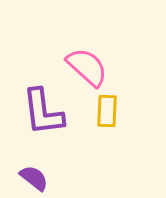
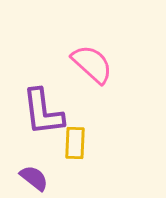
pink semicircle: moved 5 px right, 3 px up
yellow rectangle: moved 32 px left, 32 px down
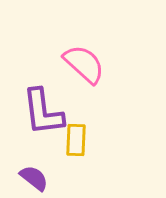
pink semicircle: moved 8 px left
yellow rectangle: moved 1 px right, 3 px up
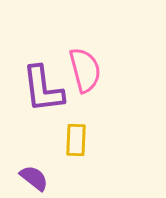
pink semicircle: moved 1 px right, 6 px down; rotated 33 degrees clockwise
purple L-shape: moved 23 px up
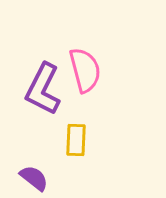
purple L-shape: rotated 34 degrees clockwise
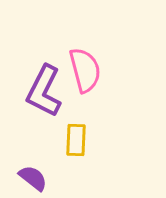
purple L-shape: moved 1 px right, 2 px down
purple semicircle: moved 1 px left
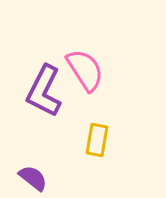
pink semicircle: rotated 18 degrees counterclockwise
yellow rectangle: moved 21 px right; rotated 8 degrees clockwise
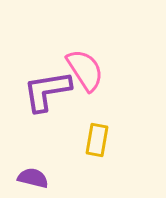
purple L-shape: moved 3 px right; rotated 54 degrees clockwise
purple semicircle: rotated 24 degrees counterclockwise
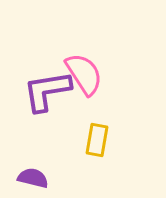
pink semicircle: moved 1 px left, 4 px down
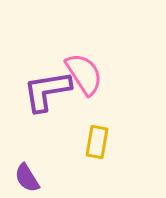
yellow rectangle: moved 2 px down
purple semicircle: moved 6 px left; rotated 136 degrees counterclockwise
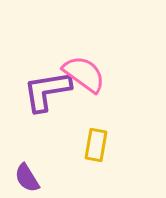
pink semicircle: rotated 21 degrees counterclockwise
yellow rectangle: moved 1 px left, 3 px down
